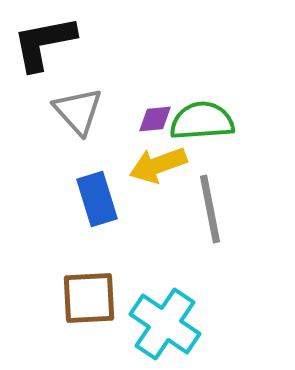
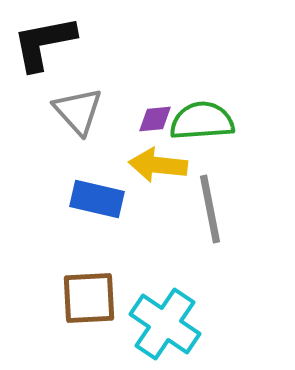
yellow arrow: rotated 26 degrees clockwise
blue rectangle: rotated 60 degrees counterclockwise
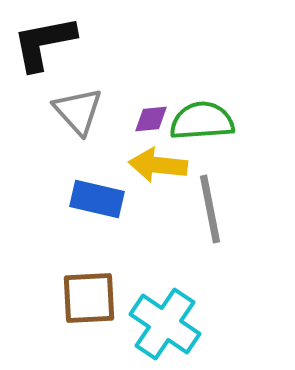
purple diamond: moved 4 px left
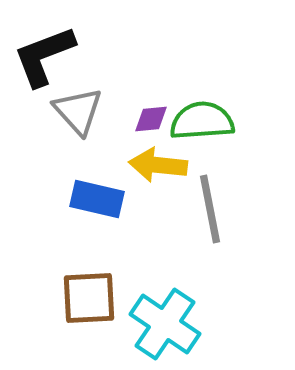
black L-shape: moved 13 px down; rotated 10 degrees counterclockwise
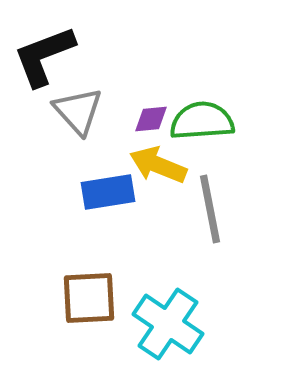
yellow arrow: rotated 16 degrees clockwise
blue rectangle: moved 11 px right, 7 px up; rotated 22 degrees counterclockwise
cyan cross: moved 3 px right
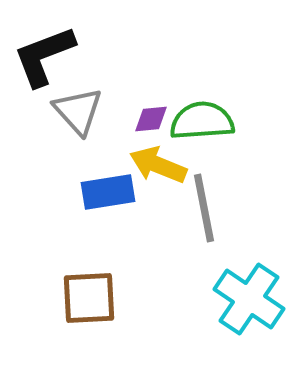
gray line: moved 6 px left, 1 px up
cyan cross: moved 81 px right, 25 px up
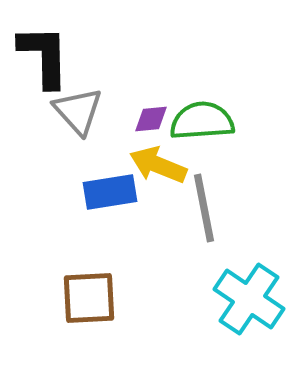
black L-shape: rotated 110 degrees clockwise
blue rectangle: moved 2 px right
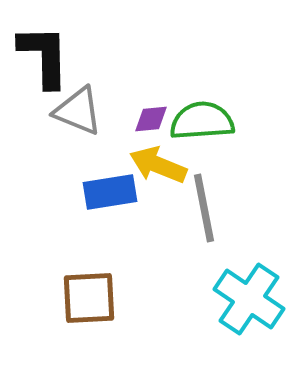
gray triangle: rotated 26 degrees counterclockwise
